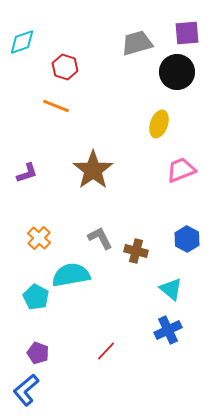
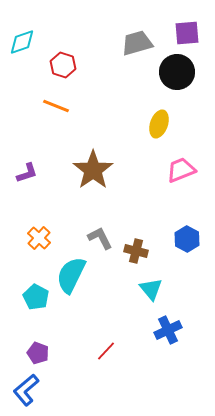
red hexagon: moved 2 px left, 2 px up
cyan semicircle: rotated 54 degrees counterclockwise
cyan triangle: moved 20 px left; rotated 10 degrees clockwise
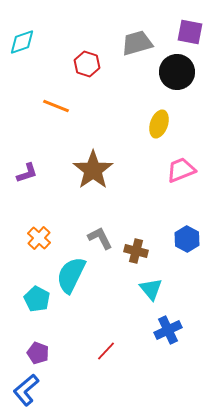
purple square: moved 3 px right, 1 px up; rotated 16 degrees clockwise
red hexagon: moved 24 px right, 1 px up
cyan pentagon: moved 1 px right, 2 px down
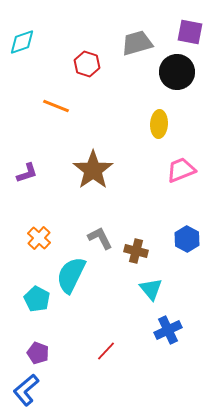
yellow ellipse: rotated 16 degrees counterclockwise
